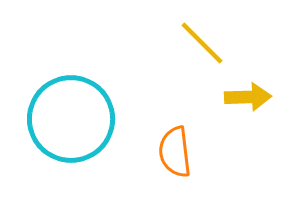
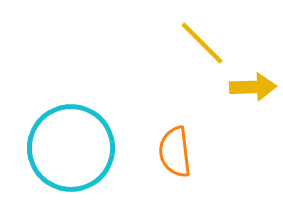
yellow arrow: moved 5 px right, 10 px up
cyan circle: moved 29 px down
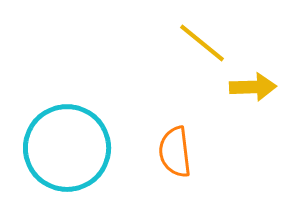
yellow line: rotated 6 degrees counterclockwise
cyan circle: moved 4 px left
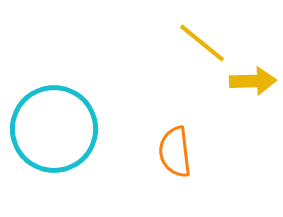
yellow arrow: moved 6 px up
cyan circle: moved 13 px left, 19 px up
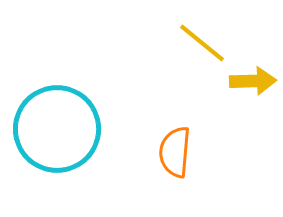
cyan circle: moved 3 px right
orange semicircle: rotated 12 degrees clockwise
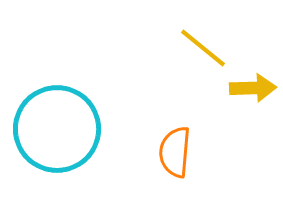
yellow line: moved 1 px right, 5 px down
yellow arrow: moved 7 px down
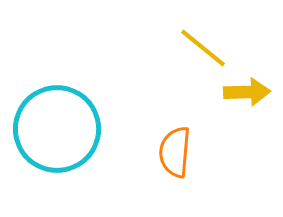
yellow arrow: moved 6 px left, 4 px down
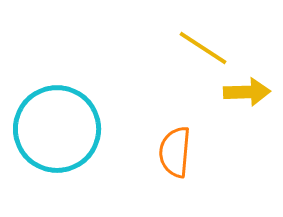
yellow line: rotated 6 degrees counterclockwise
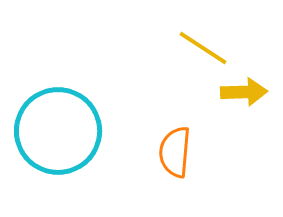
yellow arrow: moved 3 px left
cyan circle: moved 1 px right, 2 px down
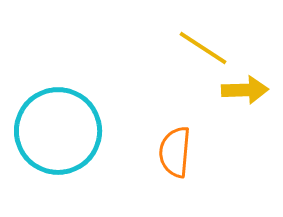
yellow arrow: moved 1 px right, 2 px up
